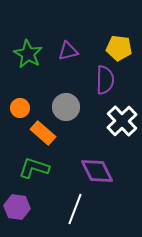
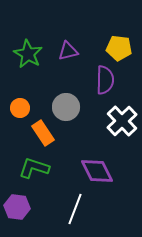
orange rectangle: rotated 15 degrees clockwise
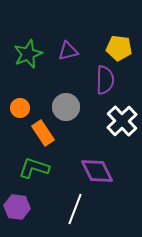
green star: rotated 20 degrees clockwise
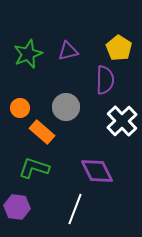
yellow pentagon: rotated 25 degrees clockwise
orange rectangle: moved 1 px left, 1 px up; rotated 15 degrees counterclockwise
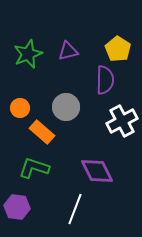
yellow pentagon: moved 1 px left, 1 px down
white cross: rotated 16 degrees clockwise
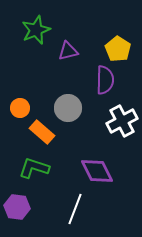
green star: moved 8 px right, 24 px up
gray circle: moved 2 px right, 1 px down
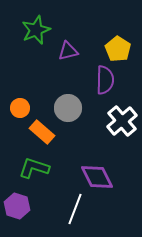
white cross: rotated 12 degrees counterclockwise
purple diamond: moved 6 px down
purple hexagon: moved 1 px up; rotated 10 degrees clockwise
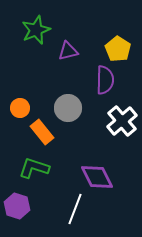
orange rectangle: rotated 10 degrees clockwise
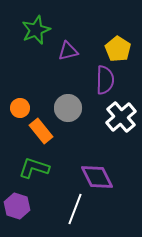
white cross: moved 1 px left, 4 px up
orange rectangle: moved 1 px left, 1 px up
